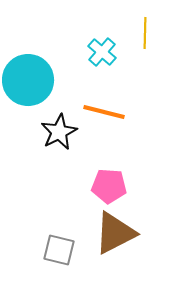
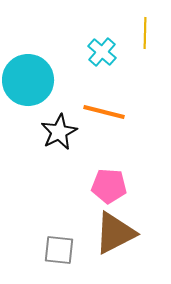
gray square: rotated 8 degrees counterclockwise
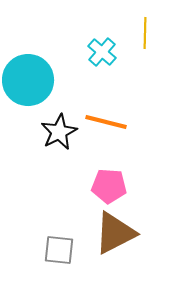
orange line: moved 2 px right, 10 px down
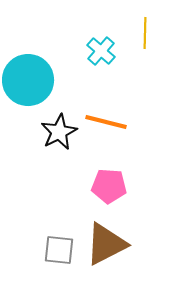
cyan cross: moved 1 px left, 1 px up
brown triangle: moved 9 px left, 11 px down
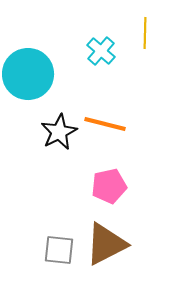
cyan circle: moved 6 px up
orange line: moved 1 px left, 2 px down
pink pentagon: rotated 16 degrees counterclockwise
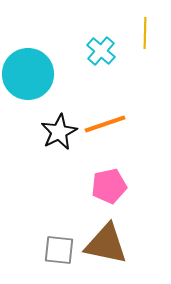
orange line: rotated 33 degrees counterclockwise
brown triangle: rotated 39 degrees clockwise
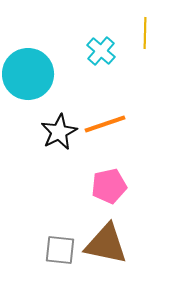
gray square: moved 1 px right
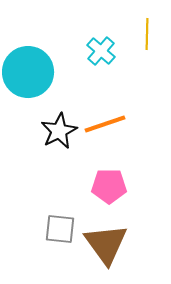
yellow line: moved 2 px right, 1 px down
cyan circle: moved 2 px up
black star: moved 1 px up
pink pentagon: rotated 12 degrees clockwise
brown triangle: rotated 42 degrees clockwise
gray square: moved 21 px up
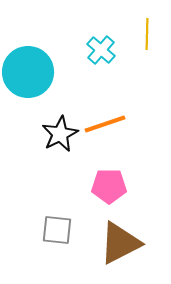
cyan cross: moved 1 px up
black star: moved 1 px right, 3 px down
gray square: moved 3 px left, 1 px down
brown triangle: moved 14 px right, 1 px up; rotated 39 degrees clockwise
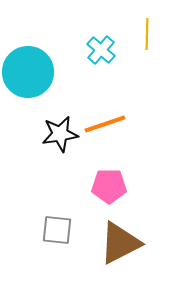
black star: rotated 18 degrees clockwise
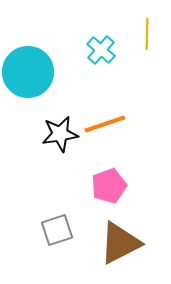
pink pentagon: rotated 20 degrees counterclockwise
gray square: rotated 24 degrees counterclockwise
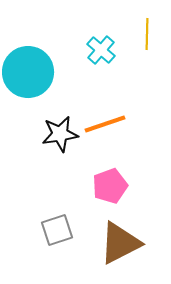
pink pentagon: moved 1 px right
